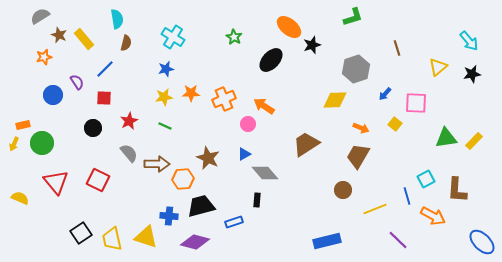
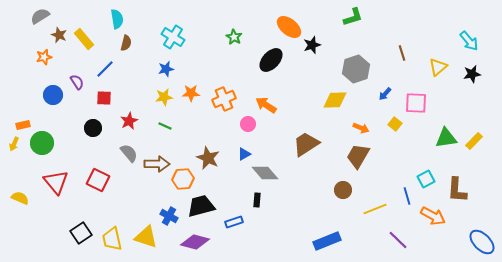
brown line at (397, 48): moved 5 px right, 5 px down
orange arrow at (264, 106): moved 2 px right, 1 px up
blue cross at (169, 216): rotated 24 degrees clockwise
blue rectangle at (327, 241): rotated 8 degrees counterclockwise
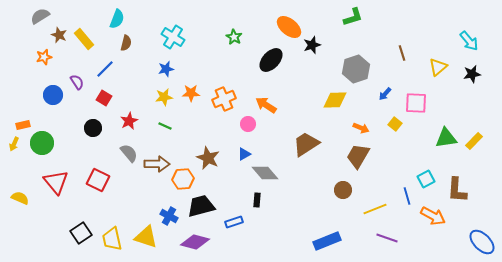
cyan semicircle at (117, 19): rotated 30 degrees clockwise
red square at (104, 98): rotated 28 degrees clockwise
purple line at (398, 240): moved 11 px left, 2 px up; rotated 25 degrees counterclockwise
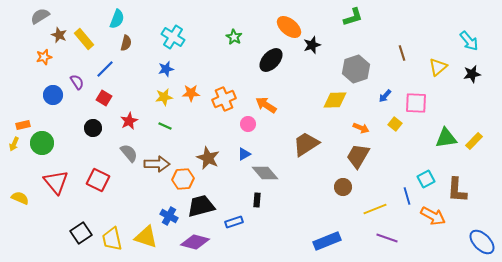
blue arrow at (385, 94): moved 2 px down
brown circle at (343, 190): moved 3 px up
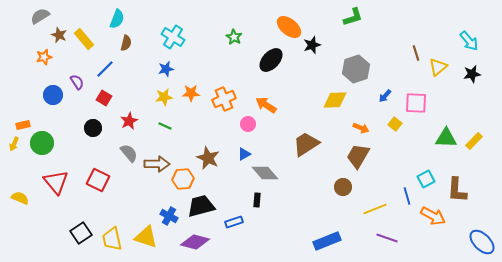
brown line at (402, 53): moved 14 px right
green triangle at (446, 138): rotated 10 degrees clockwise
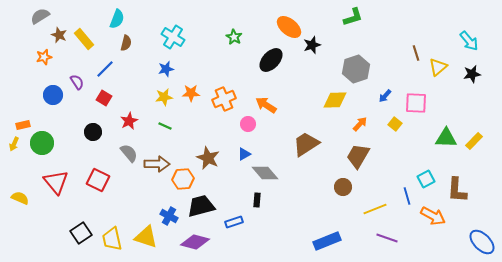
black circle at (93, 128): moved 4 px down
orange arrow at (361, 128): moved 1 px left, 4 px up; rotated 70 degrees counterclockwise
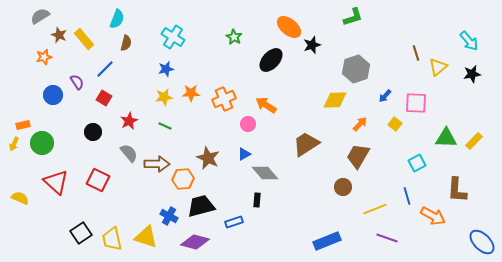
cyan square at (426, 179): moved 9 px left, 16 px up
red triangle at (56, 182): rotated 8 degrees counterclockwise
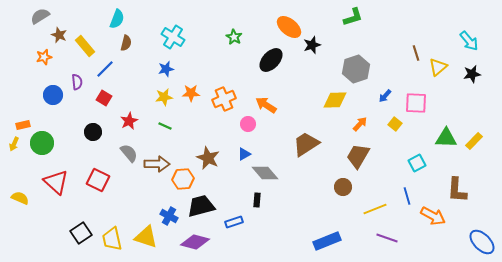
yellow rectangle at (84, 39): moved 1 px right, 7 px down
purple semicircle at (77, 82): rotated 28 degrees clockwise
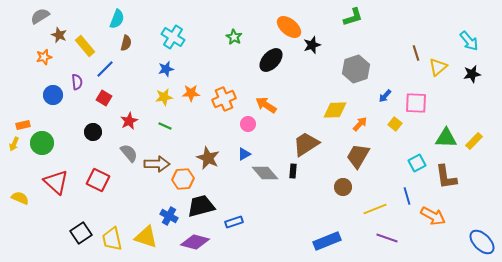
yellow diamond at (335, 100): moved 10 px down
brown L-shape at (457, 190): moved 11 px left, 13 px up; rotated 12 degrees counterclockwise
black rectangle at (257, 200): moved 36 px right, 29 px up
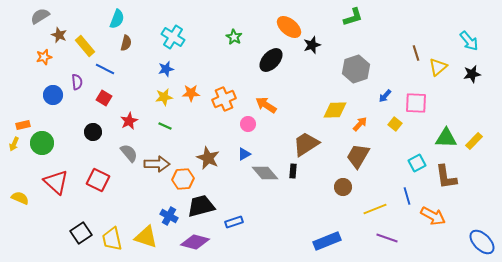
blue line at (105, 69): rotated 72 degrees clockwise
